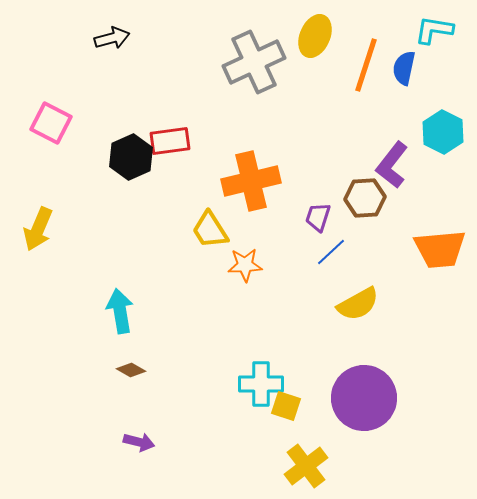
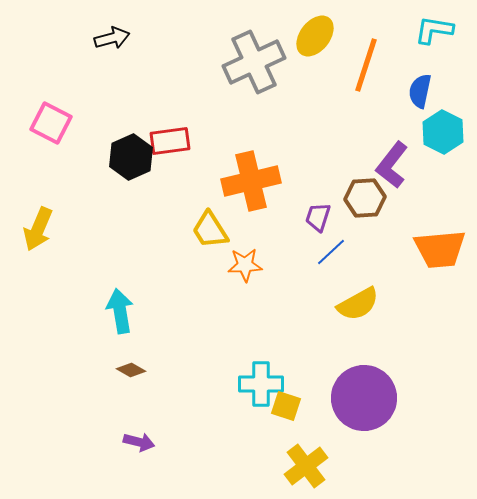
yellow ellipse: rotated 15 degrees clockwise
blue semicircle: moved 16 px right, 23 px down
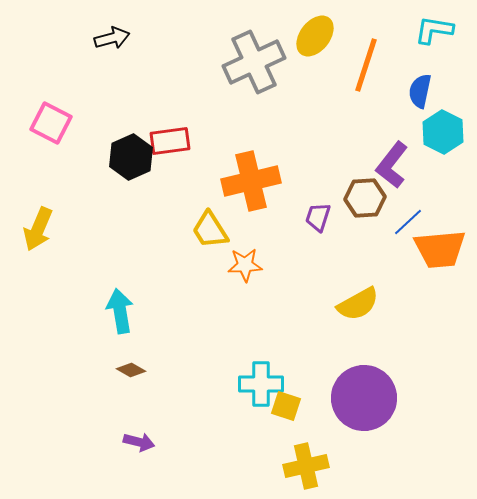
blue line: moved 77 px right, 30 px up
yellow cross: rotated 24 degrees clockwise
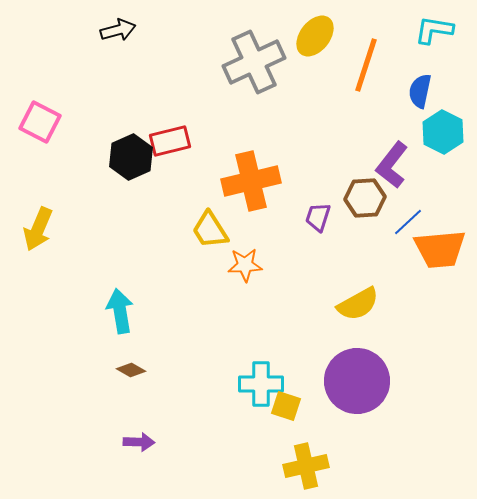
black arrow: moved 6 px right, 8 px up
pink square: moved 11 px left, 1 px up
red rectangle: rotated 6 degrees counterclockwise
purple circle: moved 7 px left, 17 px up
purple arrow: rotated 12 degrees counterclockwise
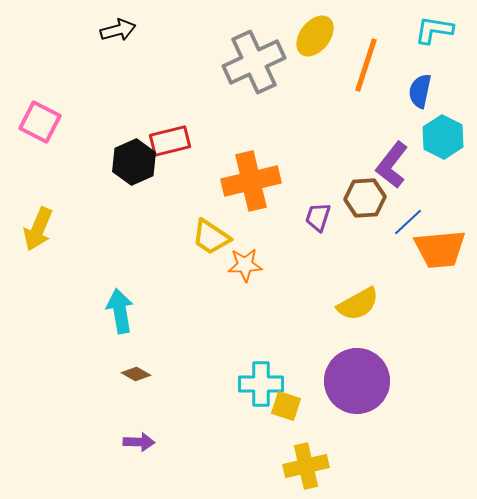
cyan hexagon: moved 5 px down
black hexagon: moved 3 px right, 5 px down
yellow trapezoid: moved 1 px right, 7 px down; rotated 24 degrees counterclockwise
brown diamond: moved 5 px right, 4 px down
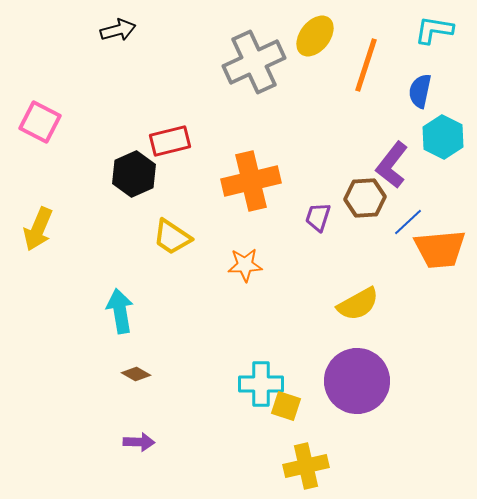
black hexagon: moved 12 px down
yellow trapezoid: moved 39 px left
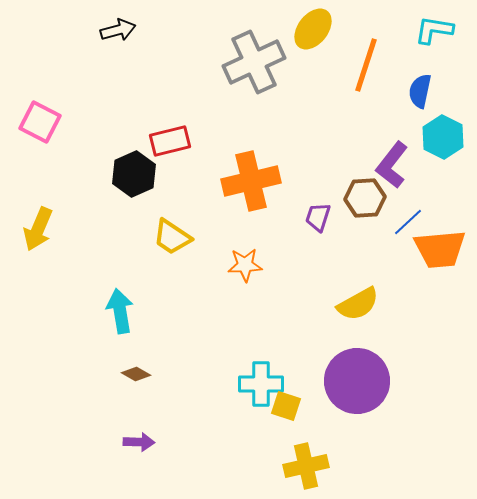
yellow ellipse: moved 2 px left, 7 px up
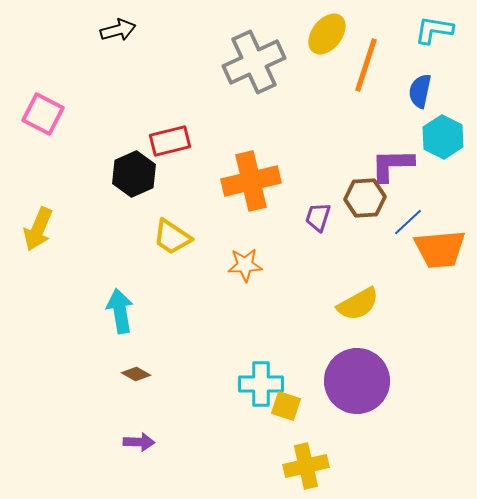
yellow ellipse: moved 14 px right, 5 px down
pink square: moved 3 px right, 8 px up
purple L-shape: rotated 51 degrees clockwise
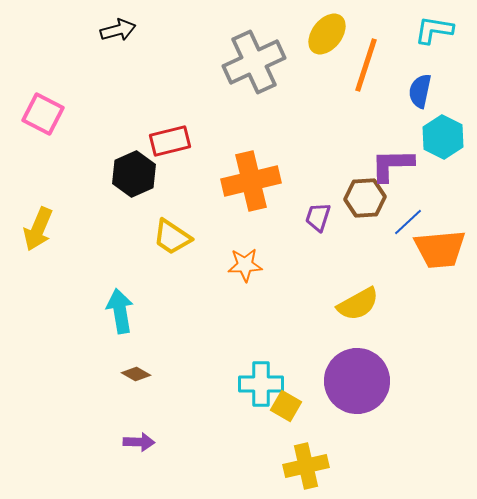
yellow square: rotated 12 degrees clockwise
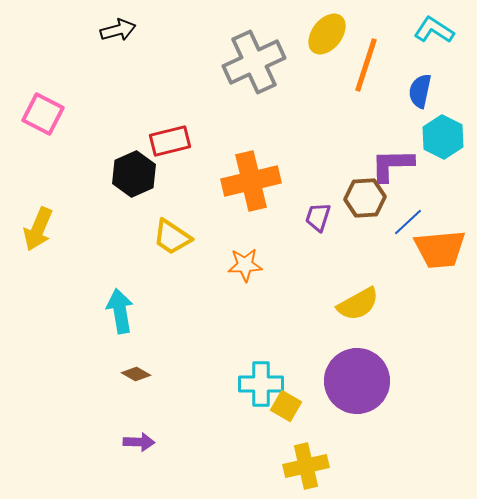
cyan L-shape: rotated 24 degrees clockwise
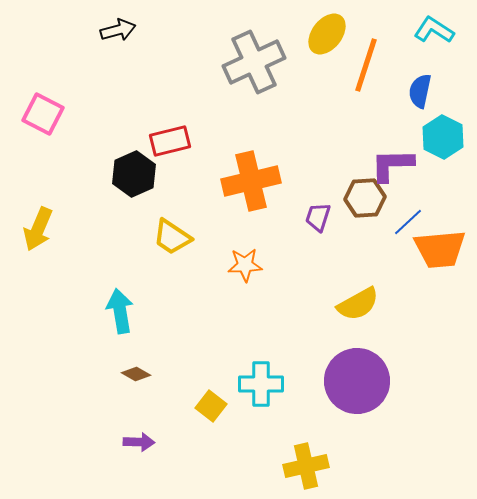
yellow square: moved 75 px left; rotated 8 degrees clockwise
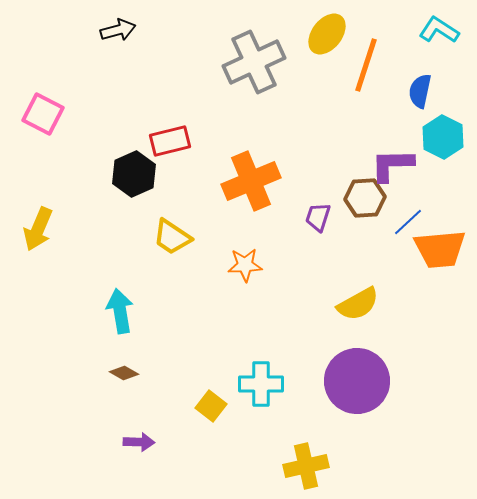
cyan L-shape: moved 5 px right
orange cross: rotated 10 degrees counterclockwise
brown diamond: moved 12 px left, 1 px up
